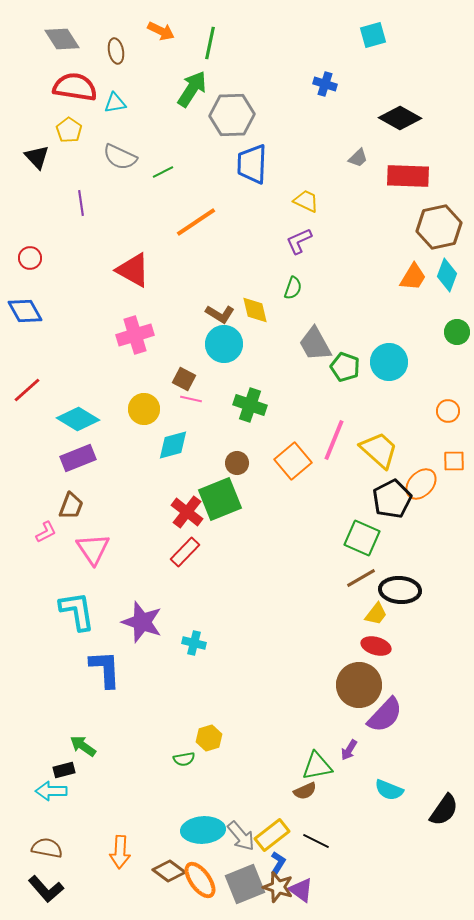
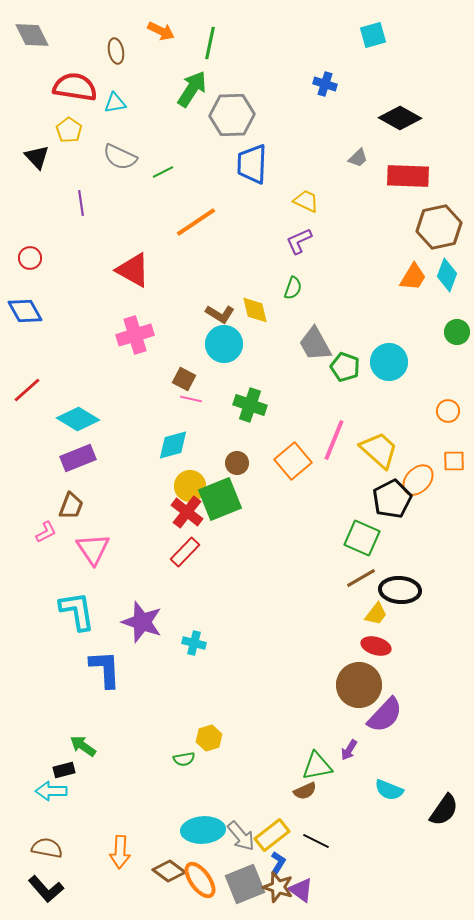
gray diamond at (62, 39): moved 30 px left, 4 px up; rotated 6 degrees clockwise
yellow circle at (144, 409): moved 46 px right, 77 px down
orange ellipse at (421, 484): moved 3 px left, 4 px up
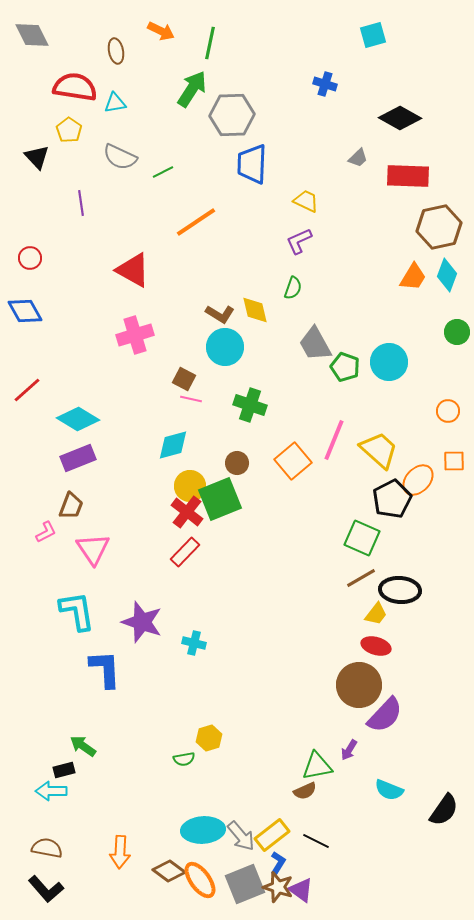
cyan circle at (224, 344): moved 1 px right, 3 px down
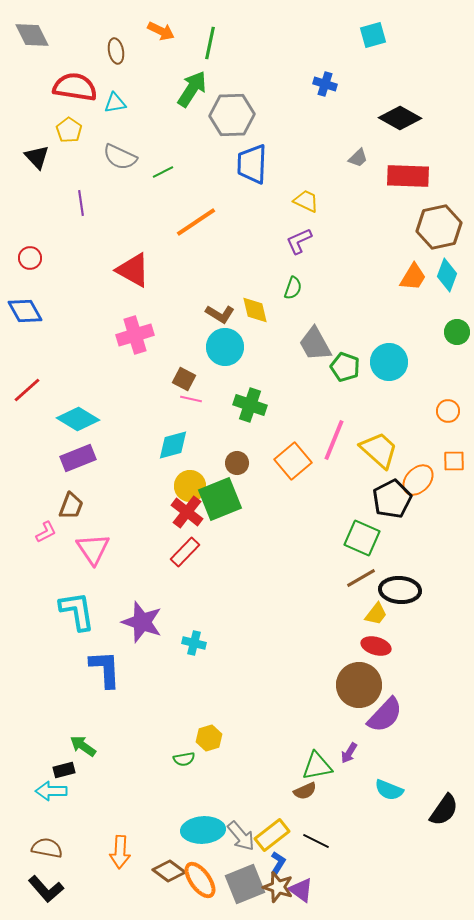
purple arrow at (349, 750): moved 3 px down
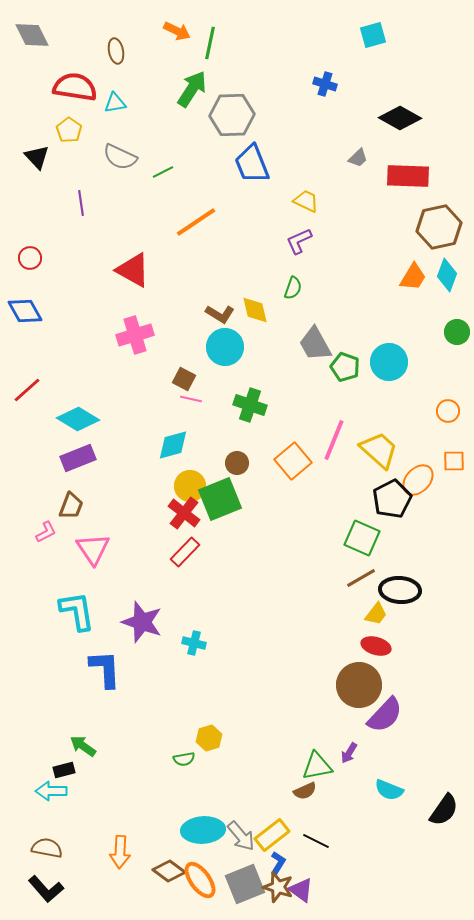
orange arrow at (161, 31): moved 16 px right
blue trapezoid at (252, 164): rotated 24 degrees counterclockwise
red cross at (187, 512): moved 3 px left, 1 px down
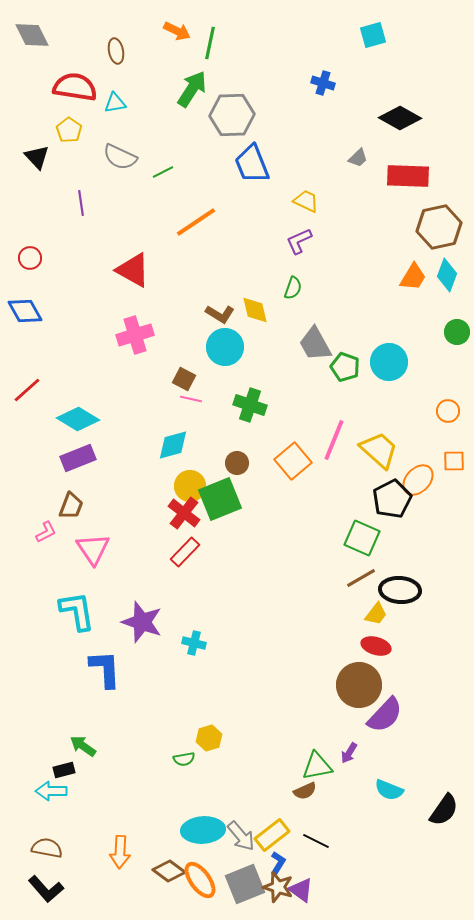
blue cross at (325, 84): moved 2 px left, 1 px up
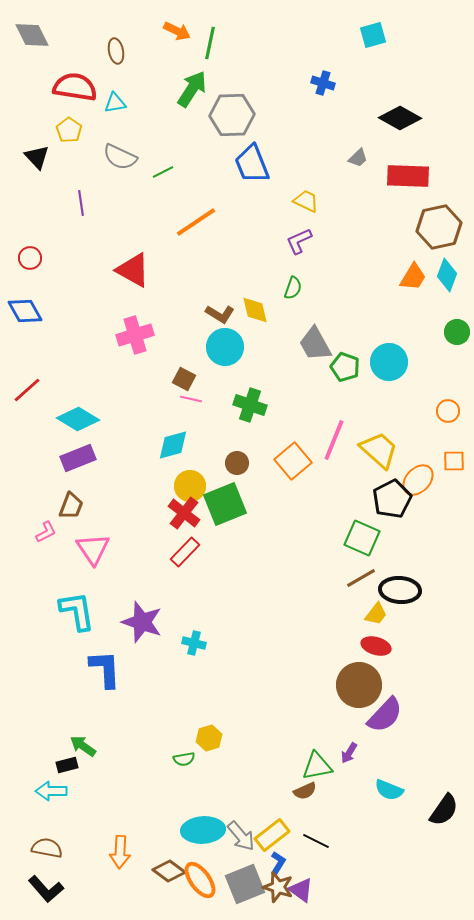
green square at (220, 499): moved 5 px right, 5 px down
black rectangle at (64, 770): moved 3 px right, 5 px up
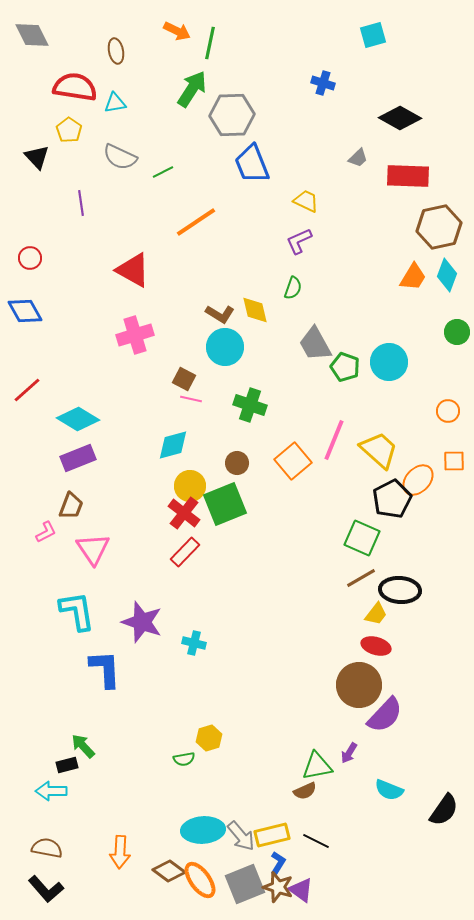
green arrow at (83, 746): rotated 12 degrees clockwise
yellow rectangle at (272, 835): rotated 24 degrees clockwise
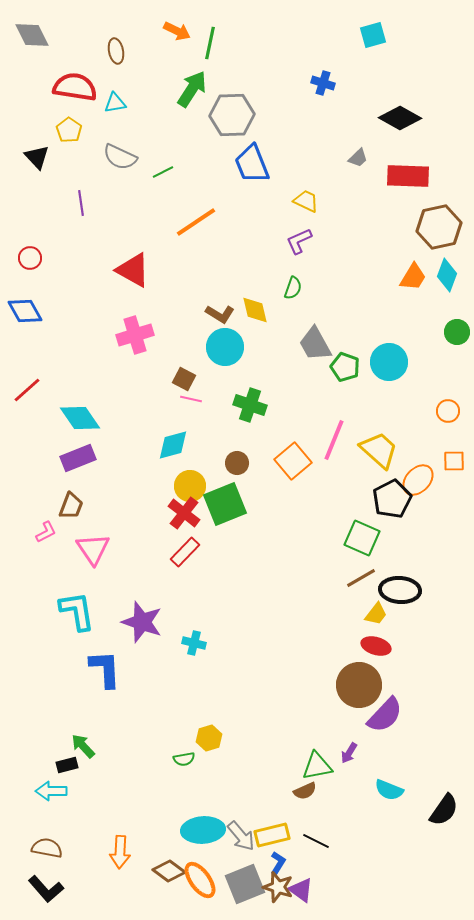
cyan diamond at (78, 419): moved 2 px right, 1 px up; rotated 24 degrees clockwise
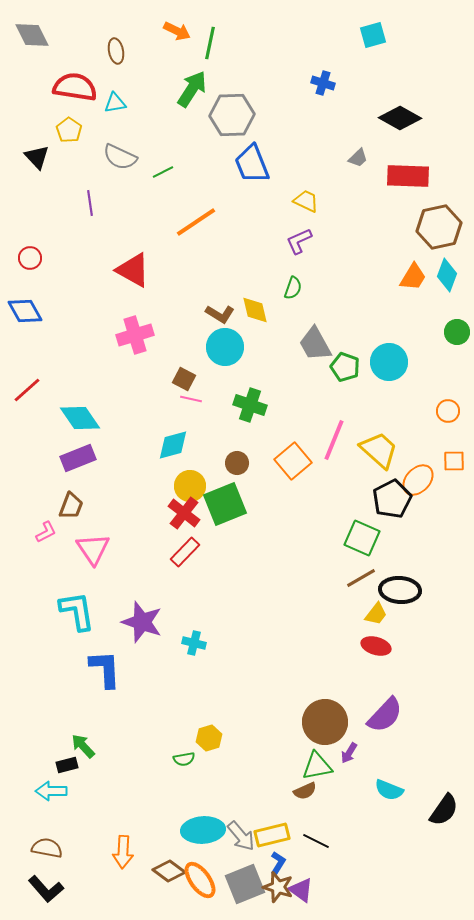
purple line at (81, 203): moved 9 px right
brown circle at (359, 685): moved 34 px left, 37 px down
orange arrow at (120, 852): moved 3 px right
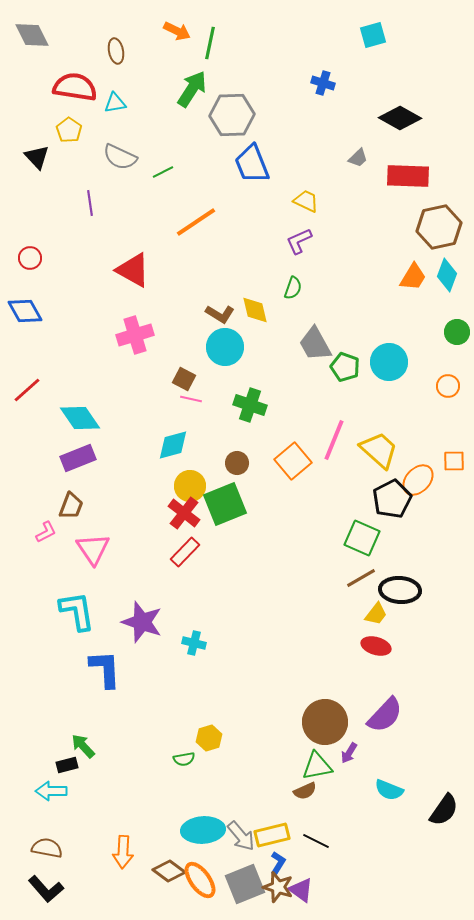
orange circle at (448, 411): moved 25 px up
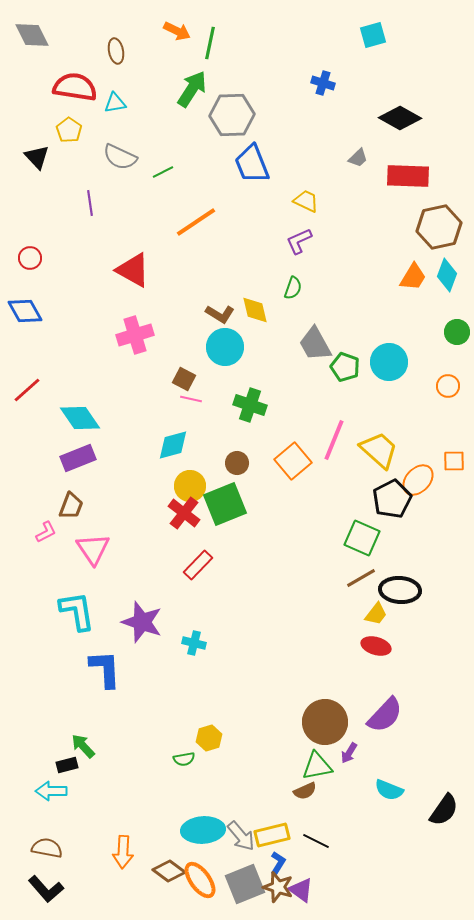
red rectangle at (185, 552): moved 13 px right, 13 px down
